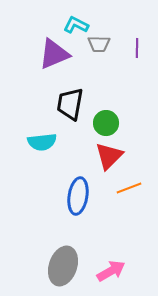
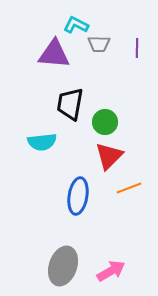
purple triangle: rotated 28 degrees clockwise
green circle: moved 1 px left, 1 px up
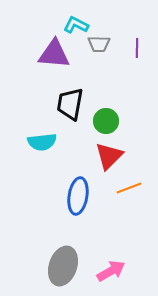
green circle: moved 1 px right, 1 px up
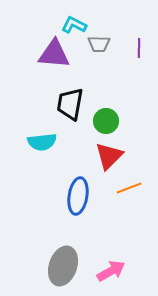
cyan L-shape: moved 2 px left
purple line: moved 2 px right
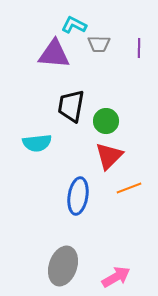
black trapezoid: moved 1 px right, 2 px down
cyan semicircle: moved 5 px left, 1 px down
pink arrow: moved 5 px right, 6 px down
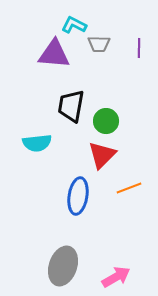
red triangle: moved 7 px left, 1 px up
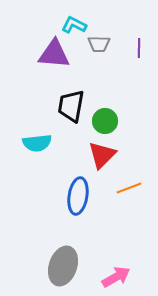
green circle: moved 1 px left
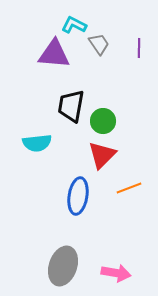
gray trapezoid: rotated 125 degrees counterclockwise
green circle: moved 2 px left
pink arrow: moved 4 px up; rotated 40 degrees clockwise
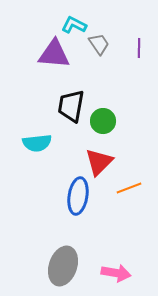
red triangle: moved 3 px left, 7 px down
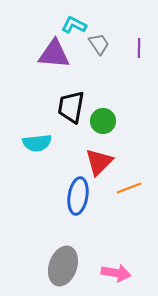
black trapezoid: moved 1 px down
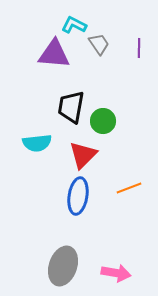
red triangle: moved 16 px left, 7 px up
